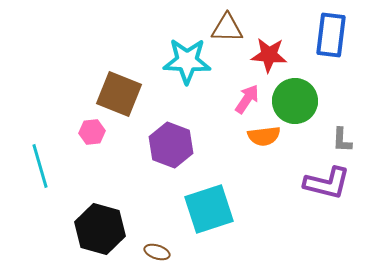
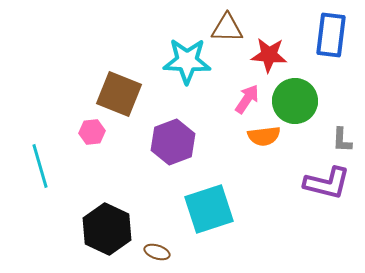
purple hexagon: moved 2 px right, 3 px up; rotated 18 degrees clockwise
black hexagon: moved 7 px right; rotated 9 degrees clockwise
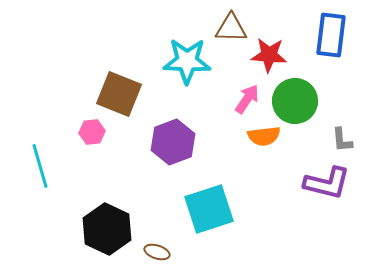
brown triangle: moved 4 px right
gray L-shape: rotated 8 degrees counterclockwise
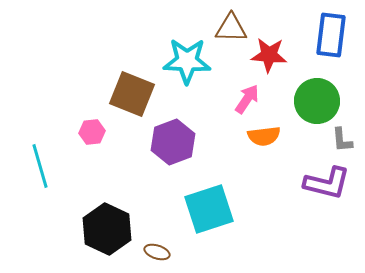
brown square: moved 13 px right
green circle: moved 22 px right
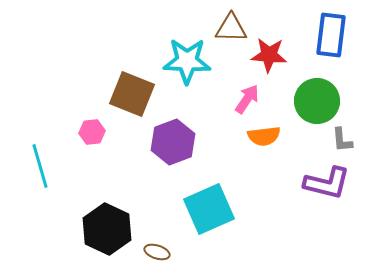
cyan square: rotated 6 degrees counterclockwise
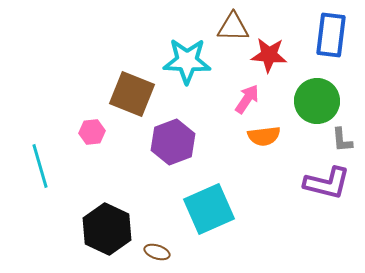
brown triangle: moved 2 px right, 1 px up
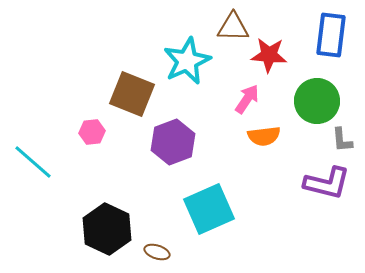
cyan star: rotated 27 degrees counterclockwise
cyan line: moved 7 px left, 4 px up; rotated 33 degrees counterclockwise
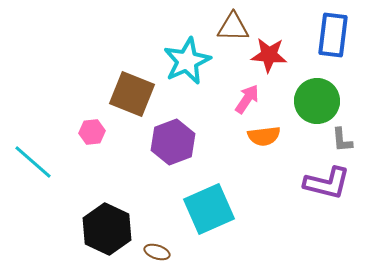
blue rectangle: moved 2 px right
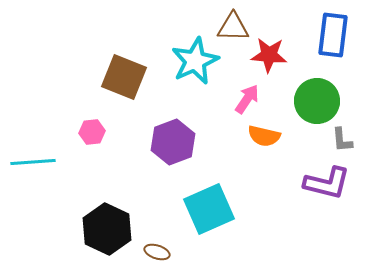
cyan star: moved 8 px right
brown square: moved 8 px left, 17 px up
orange semicircle: rotated 20 degrees clockwise
cyan line: rotated 45 degrees counterclockwise
